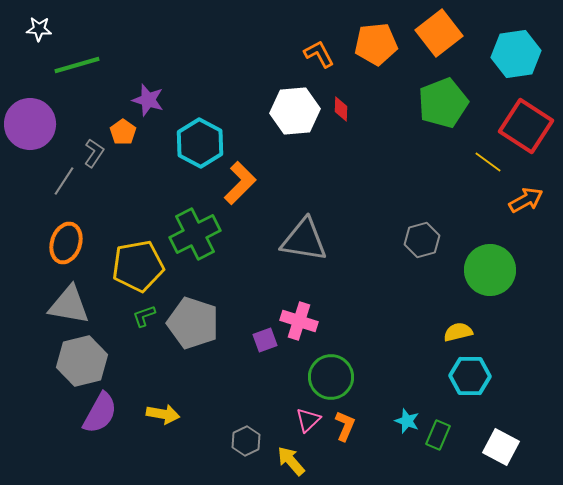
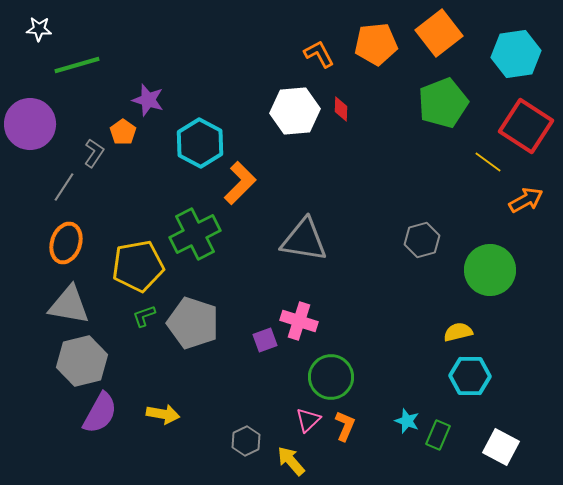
gray line at (64, 181): moved 6 px down
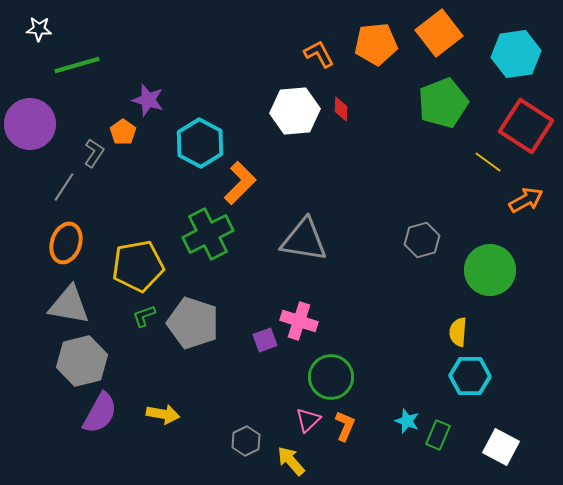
green cross at (195, 234): moved 13 px right
yellow semicircle at (458, 332): rotated 72 degrees counterclockwise
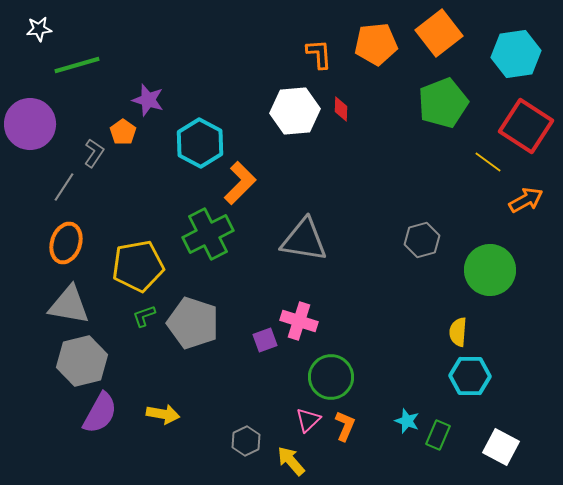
white star at (39, 29): rotated 10 degrees counterclockwise
orange L-shape at (319, 54): rotated 24 degrees clockwise
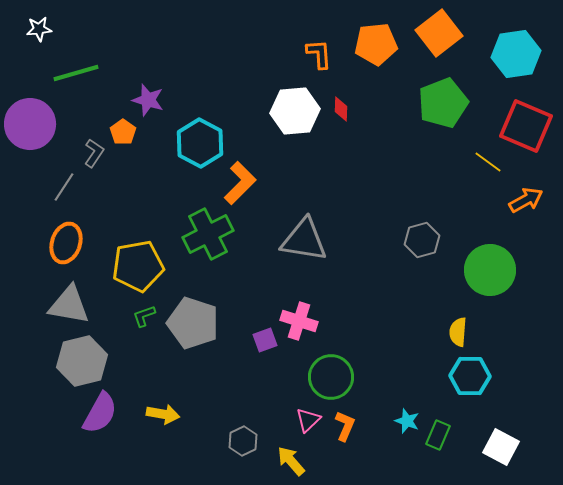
green line at (77, 65): moved 1 px left, 8 px down
red square at (526, 126): rotated 10 degrees counterclockwise
gray hexagon at (246, 441): moved 3 px left
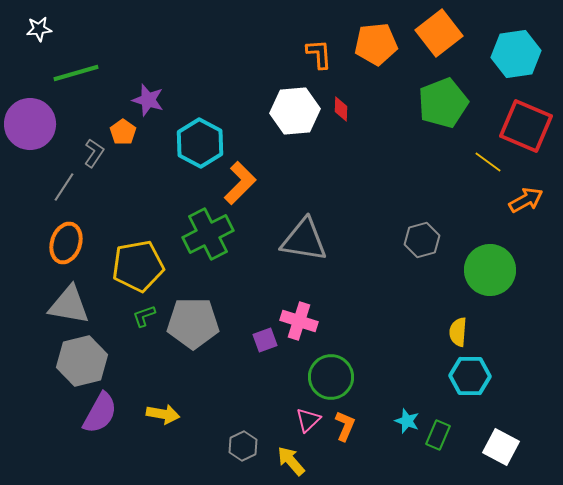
gray pentagon at (193, 323): rotated 18 degrees counterclockwise
gray hexagon at (243, 441): moved 5 px down
